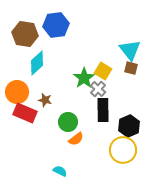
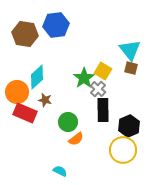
cyan diamond: moved 14 px down
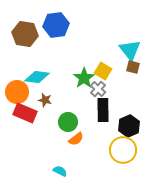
brown square: moved 2 px right, 1 px up
cyan diamond: rotated 50 degrees clockwise
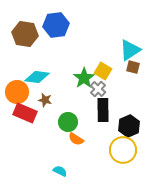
cyan triangle: rotated 35 degrees clockwise
orange semicircle: rotated 70 degrees clockwise
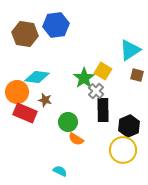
brown square: moved 4 px right, 8 px down
gray cross: moved 2 px left, 2 px down
